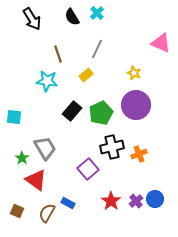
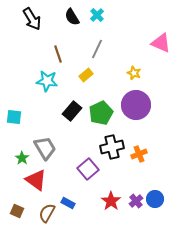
cyan cross: moved 2 px down
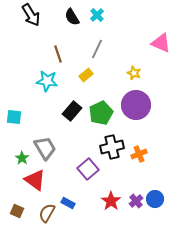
black arrow: moved 1 px left, 4 px up
red triangle: moved 1 px left
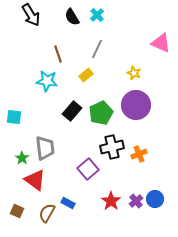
gray trapezoid: rotated 25 degrees clockwise
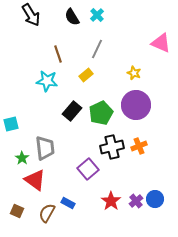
cyan square: moved 3 px left, 7 px down; rotated 21 degrees counterclockwise
orange cross: moved 8 px up
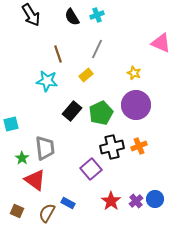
cyan cross: rotated 24 degrees clockwise
purple square: moved 3 px right
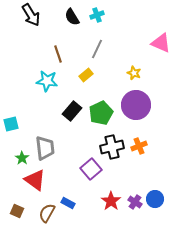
purple cross: moved 1 px left, 1 px down; rotated 16 degrees counterclockwise
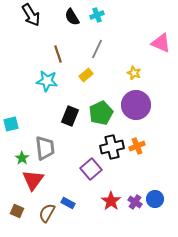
black rectangle: moved 2 px left, 5 px down; rotated 18 degrees counterclockwise
orange cross: moved 2 px left
red triangle: moved 2 px left; rotated 30 degrees clockwise
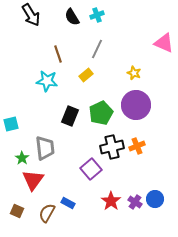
pink triangle: moved 3 px right
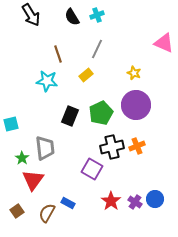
purple square: moved 1 px right; rotated 20 degrees counterclockwise
brown square: rotated 32 degrees clockwise
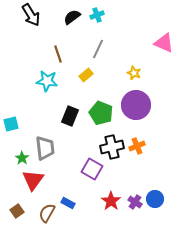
black semicircle: rotated 84 degrees clockwise
gray line: moved 1 px right
green pentagon: rotated 25 degrees counterclockwise
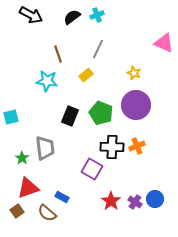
black arrow: rotated 30 degrees counterclockwise
cyan square: moved 7 px up
black cross: rotated 15 degrees clockwise
red triangle: moved 5 px left, 8 px down; rotated 35 degrees clockwise
blue rectangle: moved 6 px left, 6 px up
brown semicircle: rotated 78 degrees counterclockwise
